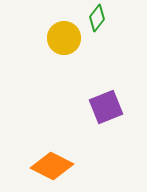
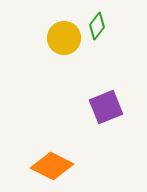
green diamond: moved 8 px down
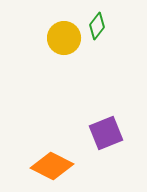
purple square: moved 26 px down
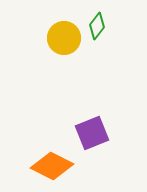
purple square: moved 14 px left
